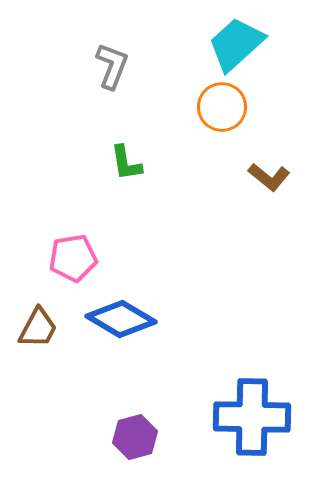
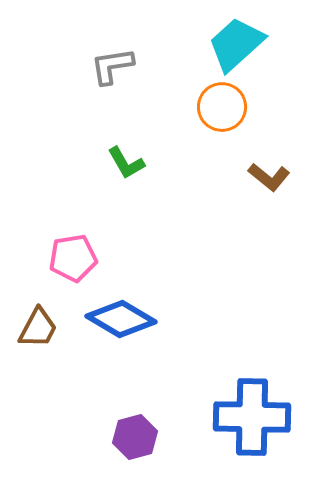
gray L-shape: rotated 120 degrees counterclockwise
green L-shape: rotated 21 degrees counterclockwise
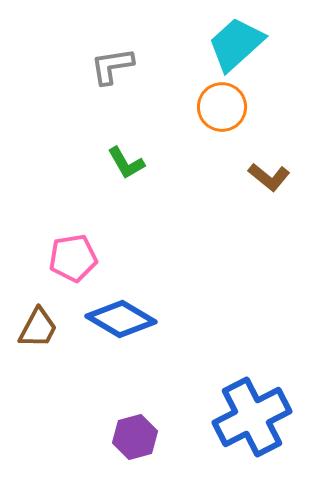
blue cross: rotated 28 degrees counterclockwise
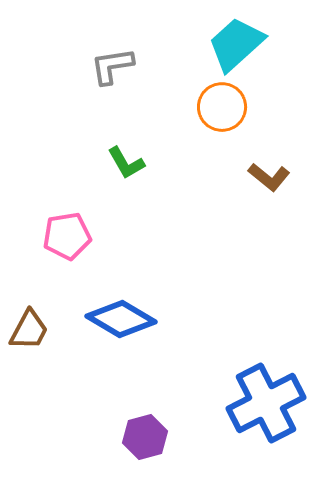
pink pentagon: moved 6 px left, 22 px up
brown trapezoid: moved 9 px left, 2 px down
blue cross: moved 14 px right, 14 px up
purple hexagon: moved 10 px right
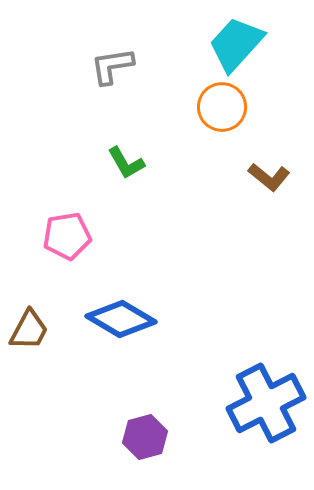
cyan trapezoid: rotated 6 degrees counterclockwise
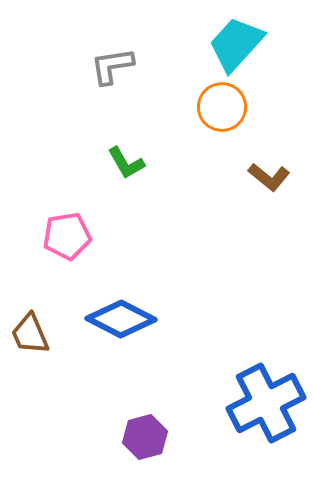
blue diamond: rotated 4 degrees counterclockwise
brown trapezoid: moved 1 px right, 4 px down; rotated 129 degrees clockwise
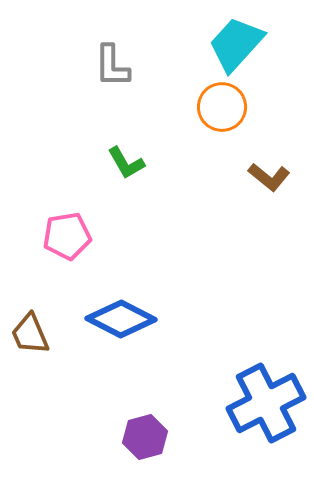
gray L-shape: rotated 81 degrees counterclockwise
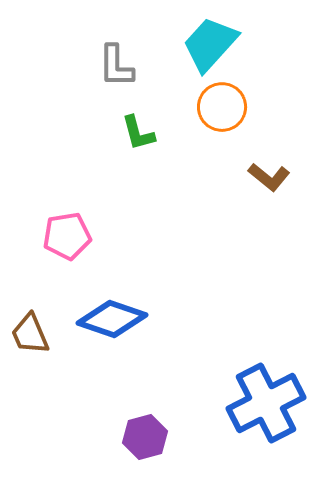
cyan trapezoid: moved 26 px left
gray L-shape: moved 4 px right
green L-shape: moved 12 px right, 30 px up; rotated 15 degrees clockwise
blue diamond: moved 9 px left; rotated 8 degrees counterclockwise
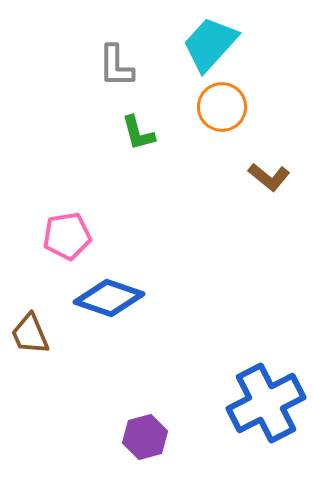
blue diamond: moved 3 px left, 21 px up
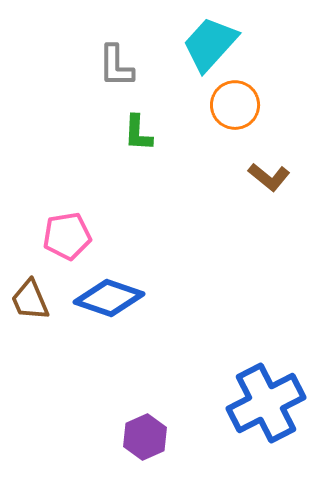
orange circle: moved 13 px right, 2 px up
green L-shape: rotated 18 degrees clockwise
brown trapezoid: moved 34 px up
purple hexagon: rotated 9 degrees counterclockwise
